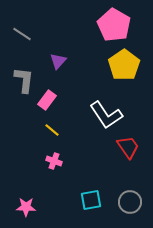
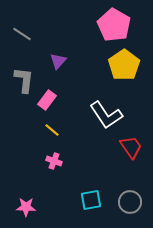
red trapezoid: moved 3 px right
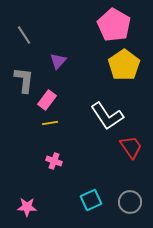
gray line: moved 2 px right, 1 px down; rotated 24 degrees clockwise
white L-shape: moved 1 px right, 1 px down
yellow line: moved 2 px left, 7 px up; rotated 49 degrees counterclockwise
cyan square: rotated 15 degrees counterclockwise
pink star: moved 1 px right
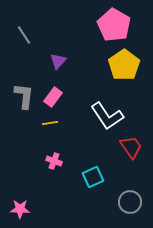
gray L-shape: moved 16 px down
pink rectangle: moved 6 px right, 3 px up
cyan square: moved 2 px right, 23 px up
pink star: moved 7 px left, 2 px down
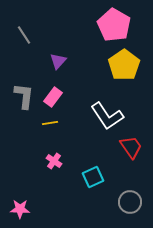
pink cross: rotated 14 degrees clockwise
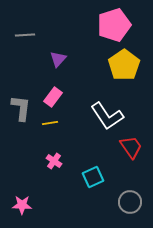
pink pentagon: rotated 24 degrees clockwise
gray line: moved 1 px right; rotated 60 degrees counterclockwise
purple triangle: moved 2 px up
gray L-shape: moved 3 px left, 12 px down
pink star: moved 2 px right, 4 px up
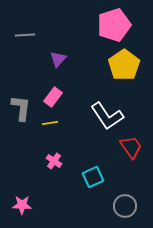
gray circle: moved 5 px left, 4 px down
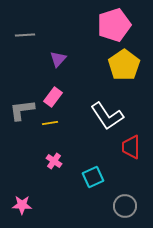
gray L-shape: moved 1 px right, 2 px down; rotated 104 degrees counterclockwise
red trapezoid: rotated 145 degrees counterclockwise
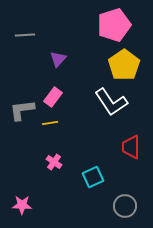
white L-shape: moved 4 px right, 14 px up
pink cross: moved 1 px down
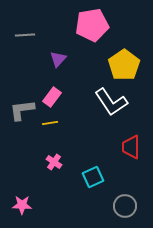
pink pentagon: moved 22 px left; rotated 8 degrees clockwise
pink rectangle: moved 1 px left
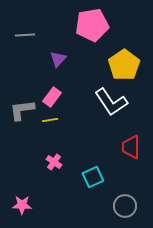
yellow line: moved 3 px up
